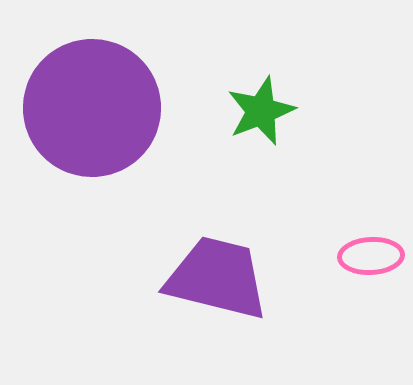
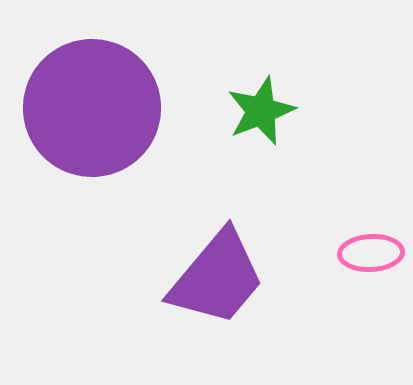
pink ellipse: moved 3 px up
purple trapezoid: rotated 116 degrees clockwise
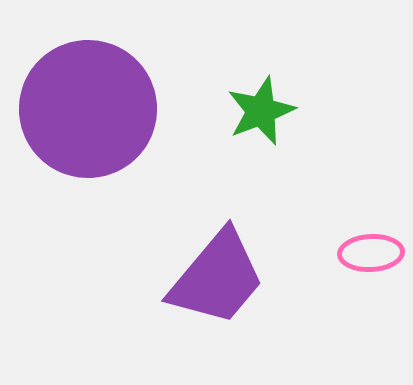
purple circle: moved 4 px left, 1 px down
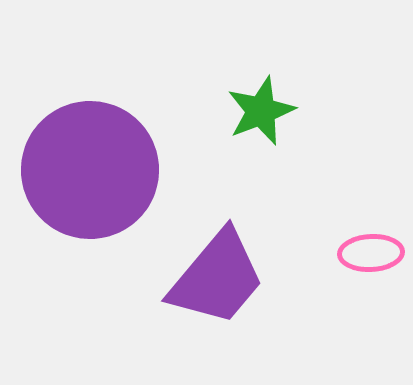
purple circle: moved 2 px right, 61 px down
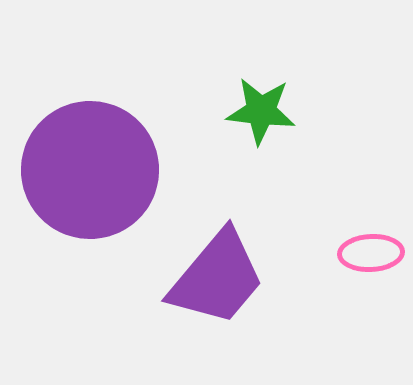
green star: rotated 28 degrees clockwise
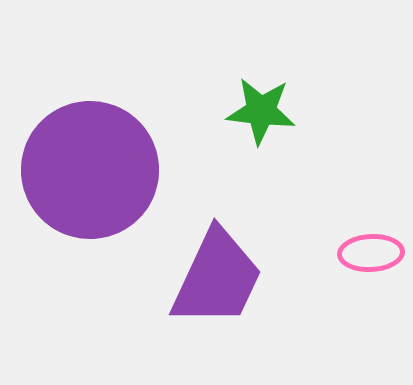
purple trapezoid: rotated 15 degrees counterclockwise
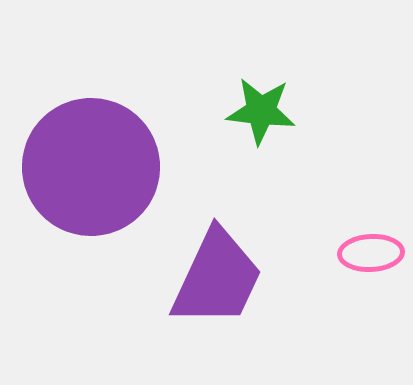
purple circle: moved 1 px right, 3 px up
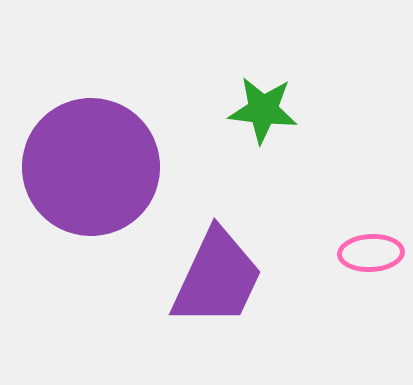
green star: moved 2 px right, 1 px up
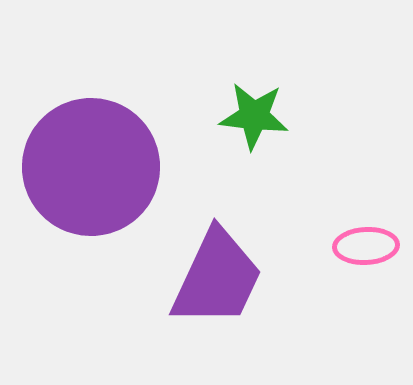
green star: moved 9 px left, 6 px down
pink ellipse: moved 5 px left, 7 px up
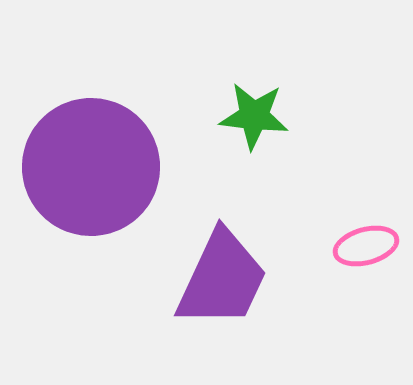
pink ellipse: rotated 12 degrees counterclockwise
purple trapezoid: moved 5 px right, 1 px down
